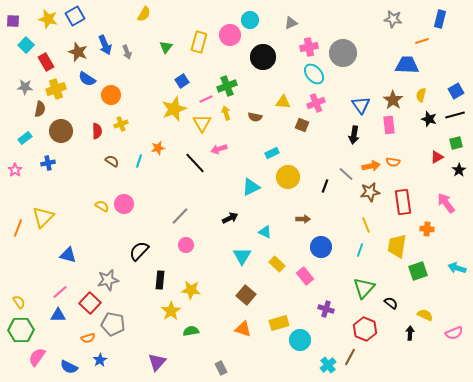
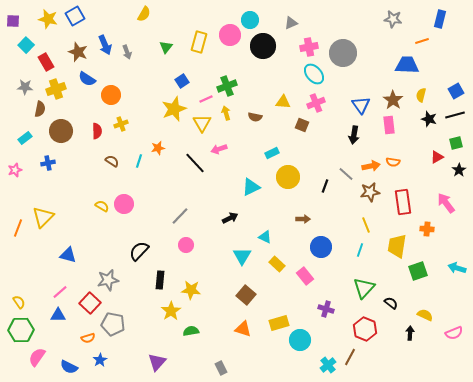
black circle at (263, 57): moved 11 px up
pink star at (15, 170): rotated 16 degrees clockwise
cyan triangle at (265, 232): moved 5 px down
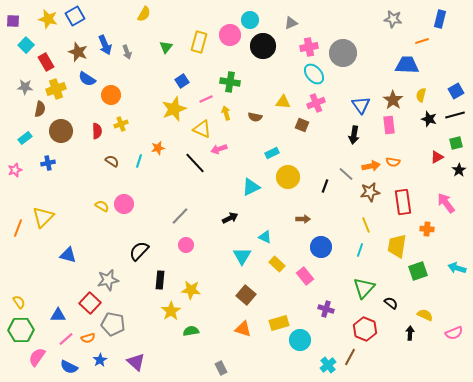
green cross at (227, 86): moved 3 px right, 4 px up; rotated 30 degrees clockwise
yellow triangle at (202, 123): moved 6 px down; rotated 36 degrees counterclockwise
pink line at (60, 292): moved 6 px right, 47 px down
purple triangle at (157, 362): moved 21 px left; rotated 30 degrees counterclockwise
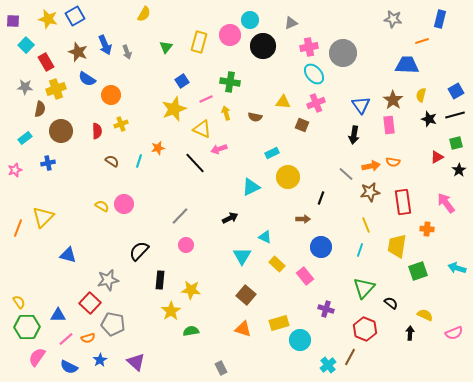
black line at (325, 186): moved 4 px left, 12 px down
green hexagon at (21, 330): moved 6 px right, 3 px up
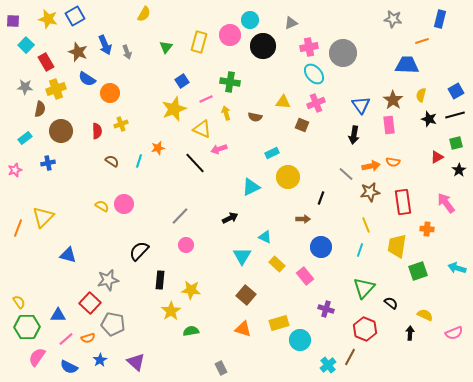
orange circle at (111, 95): moved 1 px left, 2 px up
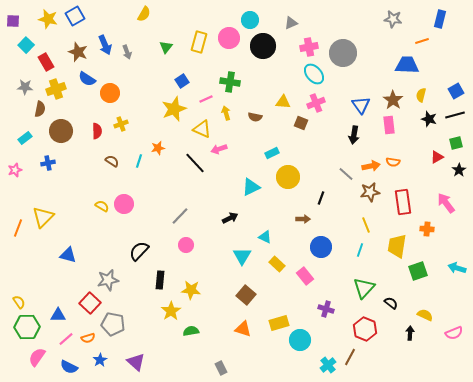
pink circle at (230, 35): moved 1 px left, 3 px down
brown square at (302, 125): moved 1 px left, 2 px up
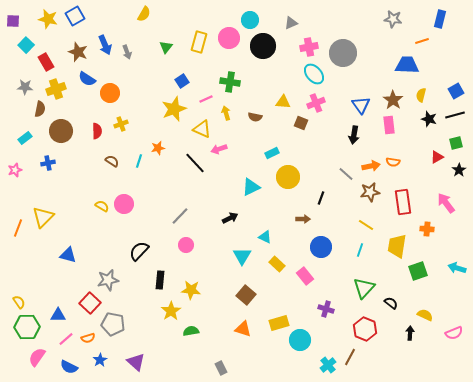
yellow line at (366, 225): rotated 35 degrees counterclockwise
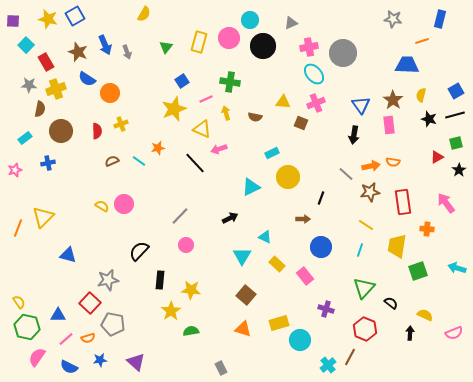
gray star at (25, 87): moved 4 px right, 2 px up
brown semicircle at (112, 161): rotated 56 degrees counterclockwise
cyan line at (139, 161): rotated 72 degrees counterclockwise
green hexagon at (27, 327): rotated 15 degrees clockwise
blue star at (100, 360): rotated 24 degrees clockwise
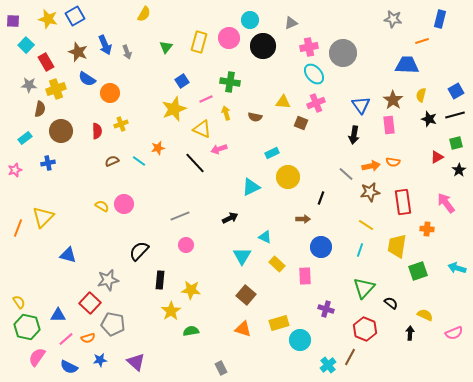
gray line at (180, 216): rotated 24 degrees clockwise
pink rectangle at (305, 276): rotated 36 degrees clockwise
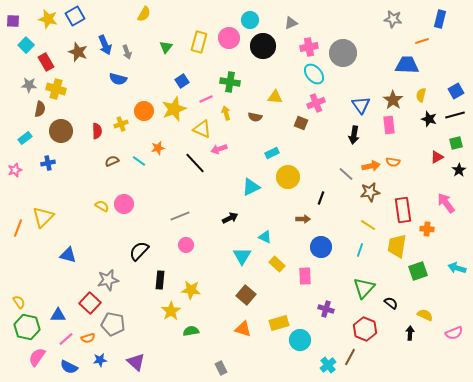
blue semicircle at (87, 79): moved 31 px right; rotated 18 degrees counterclockwise
yellow cross at (56, 89): rotated 36 degrees clockwise
orange circle at (110, 93): moved 34 px right, 18 px down
yellow triangle at (283, 102): moved 8 px left, 5 px up
red rectangle at (403, 202): moved 8 px down
yellow line at (366, 225): moved 2 px right
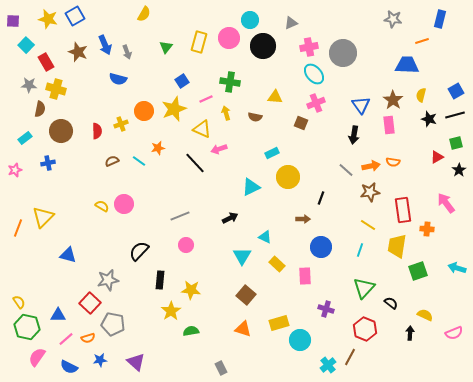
gray line at (346, 174): moved 4 px up
